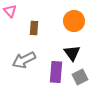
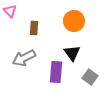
gray arrow: moved 2 px up
gray square: moved 10 px right; rotated 28 degrees counterclockwise
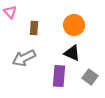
pink triangle: moved 1 px down
orange circle: moved 4 px down
black triangle: rotated 30 degrees counterclockwise
purple rectangle: moved 3 px right, 4 px down
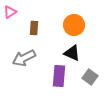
pink triangle: rotated 40 degrees clockwise
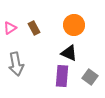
pink triangle: moved 16 px down
brown rectangle: rotated 32 degrees counterclockwise
black triangle: moved 3 px left
gray arrow: moved 8 px left, 6 px down; rotated 75 degrees counterclockwise
purple rectangle: moved 3 px right
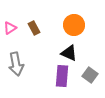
gray square: moved 2 px up
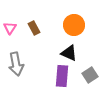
pink triangle: rotated 24 degrees counterclockwise
gray square: rotated 21 degrees clockwise
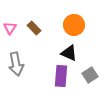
brown rectangle: rotated 16 degrees counterclockwise
purple rectangle: moved 1 px left
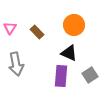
brown rectangle: moved 3 px right, 4 px down
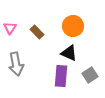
orange circle: moved 1 px left, 1 px down
